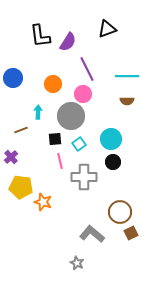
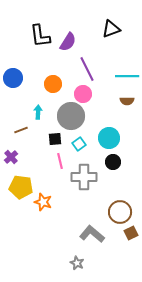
black triangle: moved 4 px right
cyan circle: moved 2 px left, 1 px up
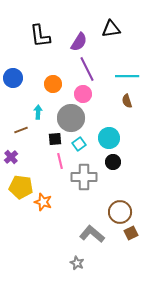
black triangle: rotated 12 degrees clockwise
purple semicircle: moved 11 px right
brown semicircle: rotated 72 degrees clockwise
gray circle: moved 2 px down
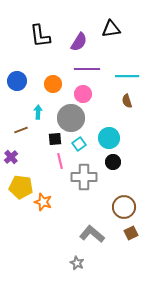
purple line: rotated 65 degrees counterclockwise
blue circle: moved 4 px right, 3 px down
brown circle: moved 4 px right, 5 px up
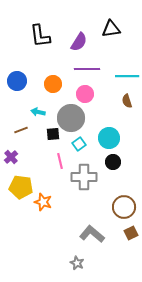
pink circle: moved 2 px right
cyan arrow: rotated 80 degrees counterclockwise
black square: moved 2 px left, 5 px up
